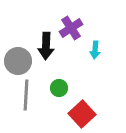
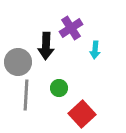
gray circle: moved 1 px down
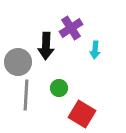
red square: rotated 16 degrees counterclockwise
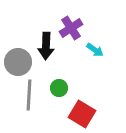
cyan arrow: rotated 60 degrees counterclockwise
gray line: moved 3 px right
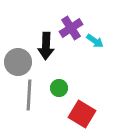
cyan arrow: moved 9 px up
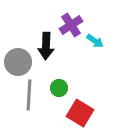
purple cross: moved 3 px up
red square: moved 2 px left, 1 px up
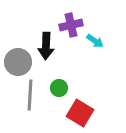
purple cross: rotated 20 degrees clockwise
gray line: moved 1 px right
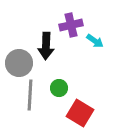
gray circle: moved 1 px right, 1 px down
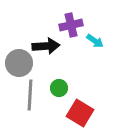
black arrow: rotated 96 degrees counterclockwise
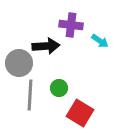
purple cross: rotated 20 degrees clockwise
cyan arrow: moved 5 px right
